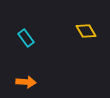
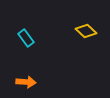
yellow diamond: rotated 15 degrees counterclockwise
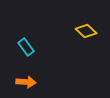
cyan rectangle: moved 9 px down
